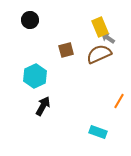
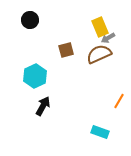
gray arrow: rotated 64 degrees counterclockwise
cyan rectangle: moved 2 px right
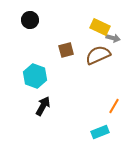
yellow rectangle: rotated 42 degrees counterclockwise
gray arrow: moved 5 px right; rotated 136 degrees counterclockwise
brown semicircle: moved 1 px left, 1 px down
cyan hexagon: rotated 15 degrees counterclockwise
orange line: moved 5 px left, 5 px down
cyan rectangle: rotated 42 degrees counterclockwise
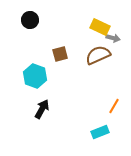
brown square: moved 6 px left, 4 px down
black arrow: moved 1 px left, 3 px down
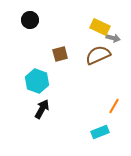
cyan hexagon: moved 2 px right, 5 px down
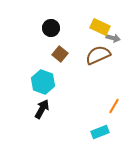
black circle: moved 21 px right, 8 px down
brown square: rotated 35 degrees counterclockwise
cyan hexagon: moved 6 px right, 1 px down
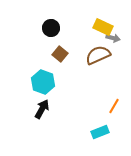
yellow rectangle: moved 3 px right
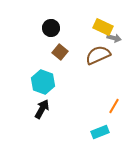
gray arrow: moved 1 px right
brown square: moved 2 px up
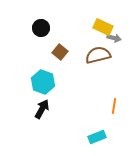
black circle: moved 10 px left
brown semicircle: rotated 10 degrees clockwise
orange line: rotated 21 degrees counterclockwise
cyan rectangle: moved 3 px left, 5 px down
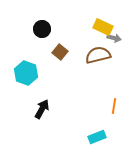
black circle: moved 1 px right, 1 px down
cyan hexagon: moved 17 px left, 9 px up
